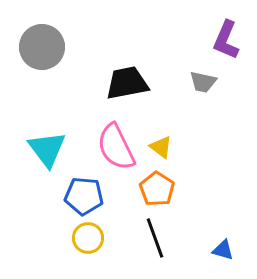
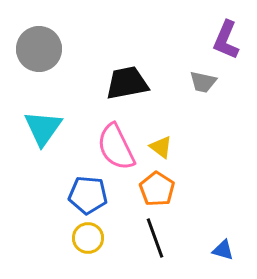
gray circle: moved 3 px left, 2 px down
cyan triangle: moved 4 px left, 21 px up; rotated 12 degrees clockwise
blue pentagon: moved 4 px right, 1 px up
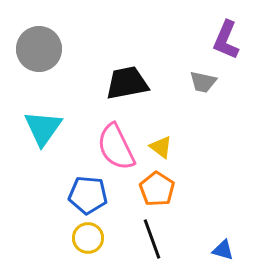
black line: moved 3 px left, 1 px down
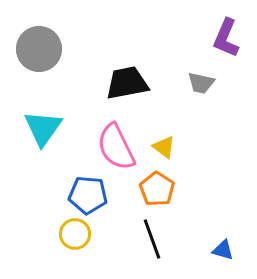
purple L-shape: moved 2 px up
gray trapezoid: moved 2 px left, 1 px down
yellow triangle: moved 3 px right
yellow circle: moved 13 px left, 4 px up
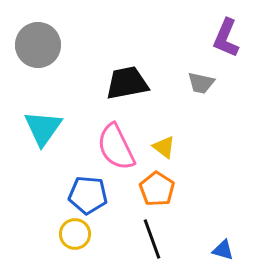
gray circle: moved 1 px left, 4 px up
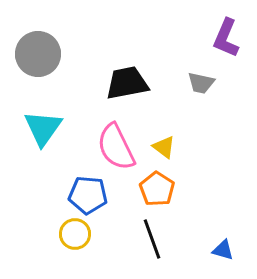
gray circle: moved 9 px down
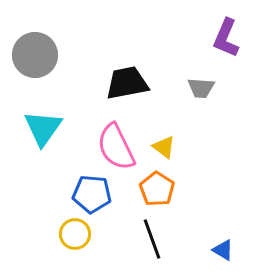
gray circle: moved 3 px left, 1 px down
gray trapezoid: moved 5 px down; rotated 8 degrees counterclockwise
blue pentagon: moved 4 px right, 1 px up
blue triangle: rotated 15 degrees clockwise
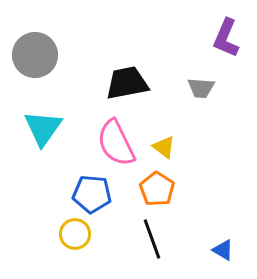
pink semicircle: moved 4 px up
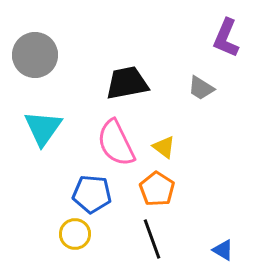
gray trapezoid: rotated 28 degrees clockwise
